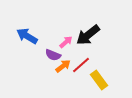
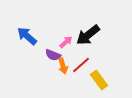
blue arrow: rotated 10 degrees clockwise
orange arrow: rotated 112 degrees clockwise
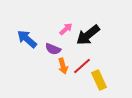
blue arrow: moved 3 px down
pink arrow: moved 13 px up
purple semicircle: moved 6 px up
red line: moved 1 px right, 1 px down
yellow rectangle: rotated 12 degrees clockwise
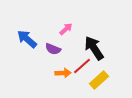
black arrow: moved 6 px right, 13 px down; rotated 95 degrees clockwise
orange arrow: moved 7 px down; rotated 77 degrees counterclockwise
yellow rectangle: rotated 72 degrees clockwise
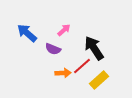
pink arrow: moved 2 px left, 1 px down
blue arrow: moved 6 px up
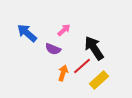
orange arrow: rotated 70 degrees counterclockwise
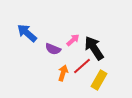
pink arrow: moved 9 px right, 10 px down
yellow rectangle: rotated 18 degrees counterclockwise
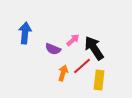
blue arrow: moved 2 px left; rotated 55 degrees clockwise
yellow rectangle: rotated 24 degrees counterclockwise
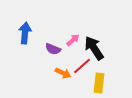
orange arrow: rotated 98 degrees clockwise
yellow rectangle: moved 3 px down
